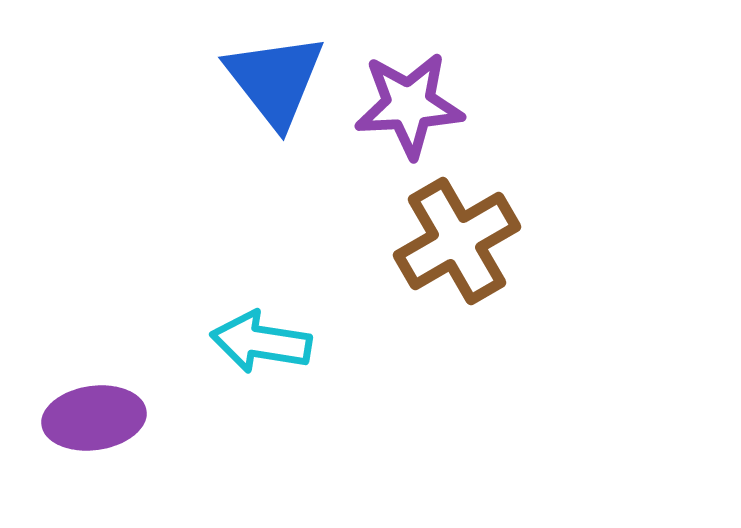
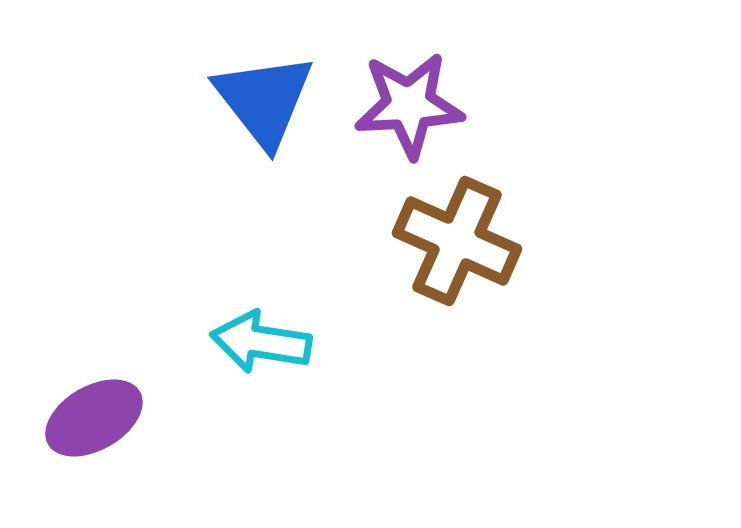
blue triangle: moved 11 px left, 20 px down
brown cross: rotated 36 degrees counterclockwise
purple ellipse: rotated 22 degrees counterclockwise
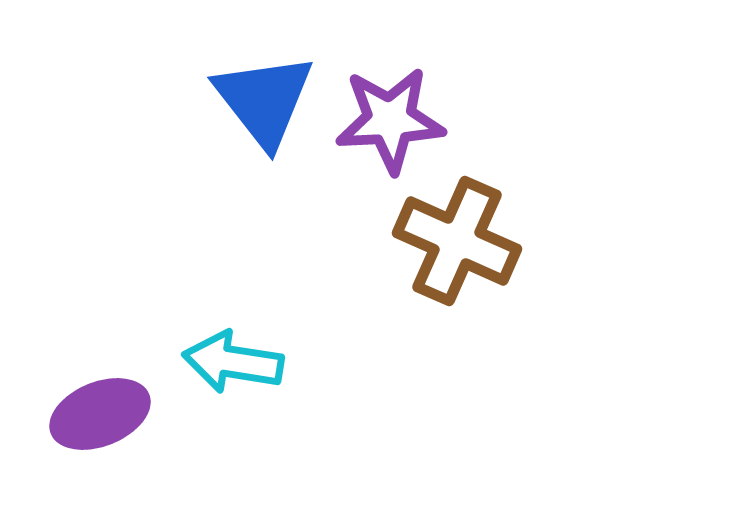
purple star: moved 19 px left, 15 px down
cyan arrow: moved 28 px left, 20 px down
purple ellipse: moved 6 px right, 4 px up; rotated 8 degrees clockwise
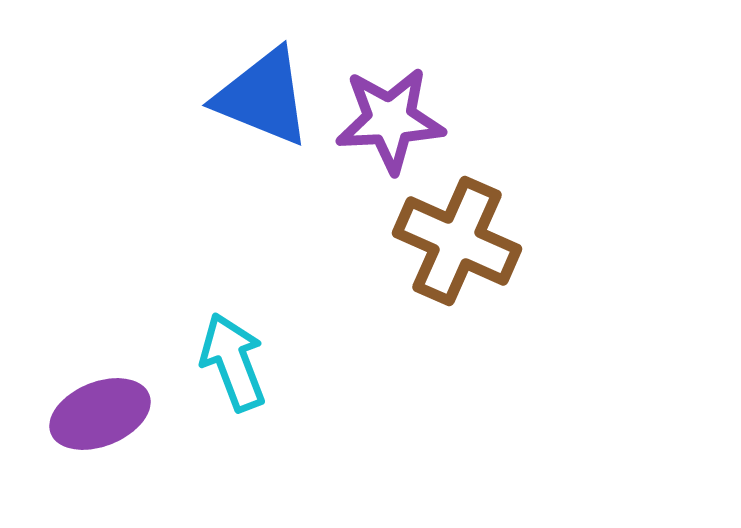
blue triangle: moved 1 px left, 3 px up; rotated 30 degrees counterclockwise
cyan arrow: rotated 60 degrees clockwise
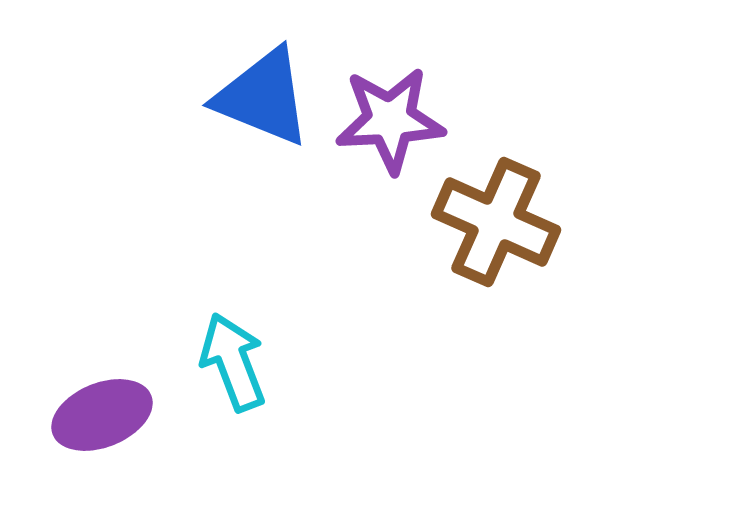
brown cross: moved 39 px right, 19 px up
purple ellipse: moved 2 px right, 1 px down
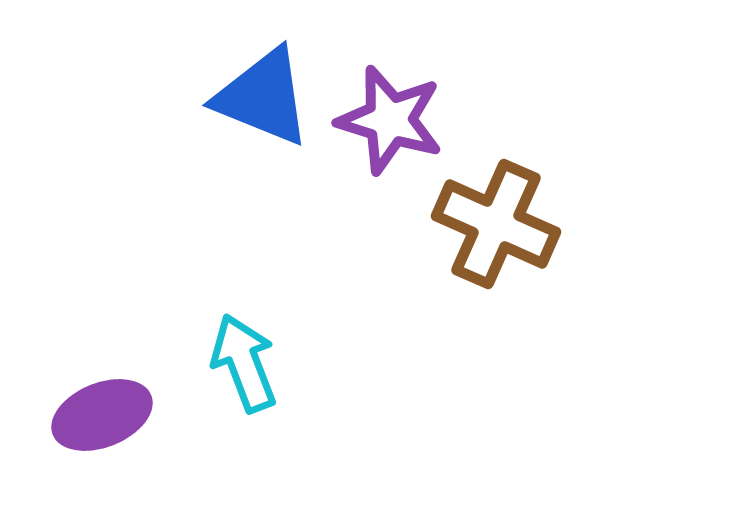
purple star: rotated 20 degrees clockwise
brown cross: moved 2 px down
cyan arrow: moved 11 px right, 1 px down
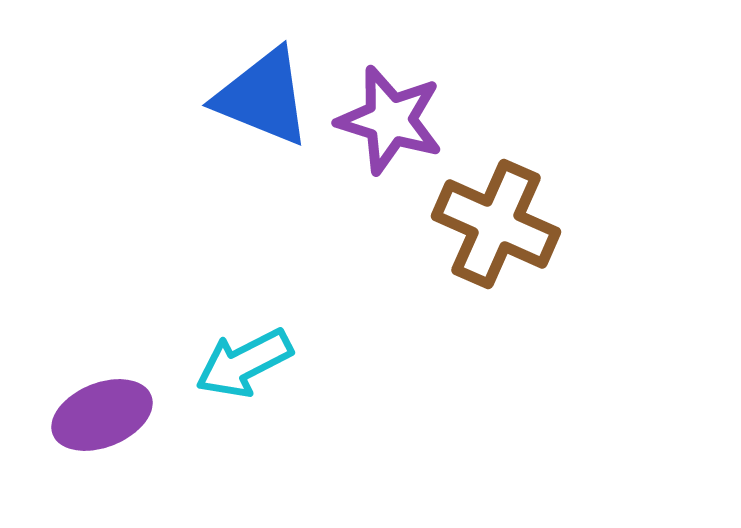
cyan arrow: rotated 96 degrees counterclockwise
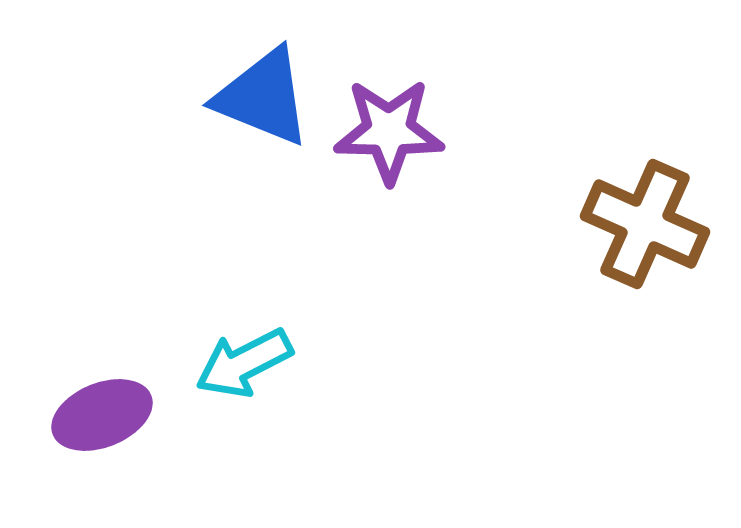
purple star: moved 1 px left, 11 px down; rotated 16 degrees counterclockwise
brown cross: moved 149 px right
